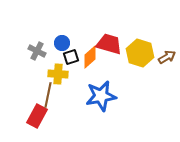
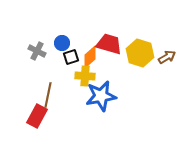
yellow cross: moved 27 px right, 2 px down
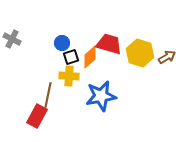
gray cross: moved 25 px left, 12 px up
yellow cross: moved 16 px left
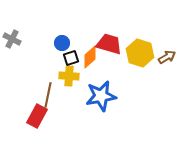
black square: moved 1 px down
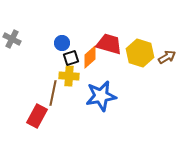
brown line: moved 5 px right, 2 px up
